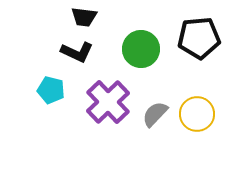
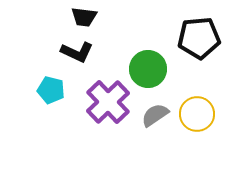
green circle: moved 7 px right, 20 px down
gray semicircle: moved 1 px down; rotated 12 degrees clockwise
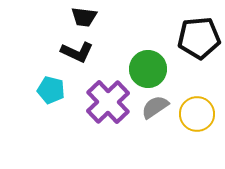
gray semicircle: moved 8 px up
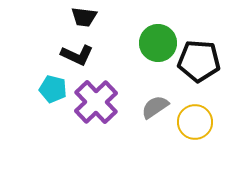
black pentagon: moved 23 px down; rotated 9 degrees clockwise
black L-shape: moved 3 px down
green circle: moved 10 px right, 26 px up
cyan pentagon: moved 2 px right, 1 px up
purple cross: moved 12 px left
yellow circle: moved 2 px left, 8 px down
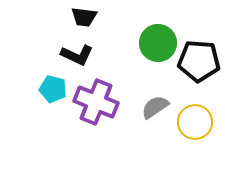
purple cross: rotated 24 degrees counterclockwise
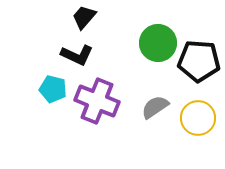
black trapezoid: rotated 124 degrees clockwise
purple cross: moved 1 px right, 1 px up
yellow circle: moved 3 px right, 4 px up
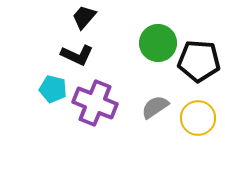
purple cross: moved 2 px left, 2 px down
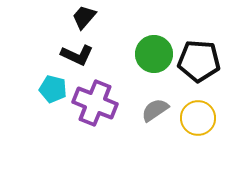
green circle: moved 4 px left, 11 px down
gray semicircle: moved 3 px down
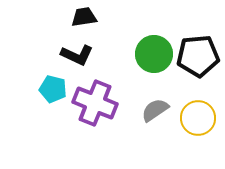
black trapezoid: rotated 40 degrees clockwise
black pentagon: moved 1 px left, 5 px up; rotated 9 degrees counterclockwise
